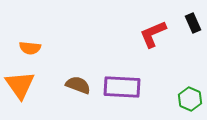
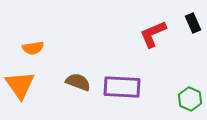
orange semicircle: moved 3 px right; rotated 15 degrees counterclockwise
brown semicircle: moved 3 px up
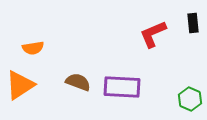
black rectangle: rotated 18 degrees clockwise
orange triangle: rotated 32 degrees clockwise
